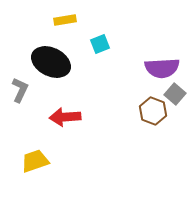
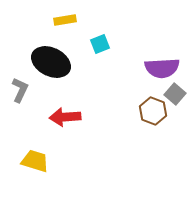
yellow trapezoid: rotated 36 degrees clockwise
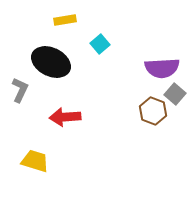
cyan square: rotated 18 degrees counterclockwise
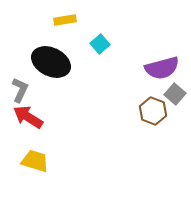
purple semicircle: rotated 12 degrees counterclockwise
red arrow: moved 37 px left; rotated 36 degrees clockwise
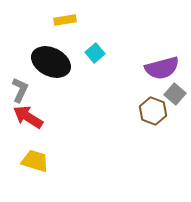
cyan square: moved 5 px left, 9 px down
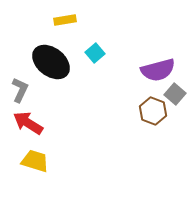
black ellipse: rotated 12 degrees clockwise
purple semicircle: moved 4 px left, 2 px down
red arrow: moved 6 px down
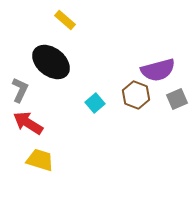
yellow rectangle: rotated 50 degrees clockwise
cyan square: moved 50 px down
gray square: moved 2 px right, 5 px down; rotated 25 degrees clockwise
brown hexagon: moved 17 px left, 16 px up
yellow trapezoid: moved 5 px right, 1 px up
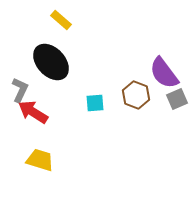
yellow rectangle: moved 4 px left
black ellipse: rotated 9 degrees clockwise
purple semicircle: moved 6 px right, 3 px down; rotated 68 degrees clockwise
cyan square: rotated 36 degrees clockwise
red arrow: moved 5 px right, 11 px up
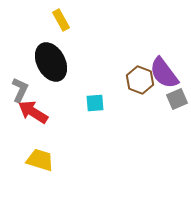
yellow rectangle: rotated 20 degrees clockwise
black ellipse: rotated 15 degrees clockwise
brown hexagon: moved 4 px right, 15 px up
